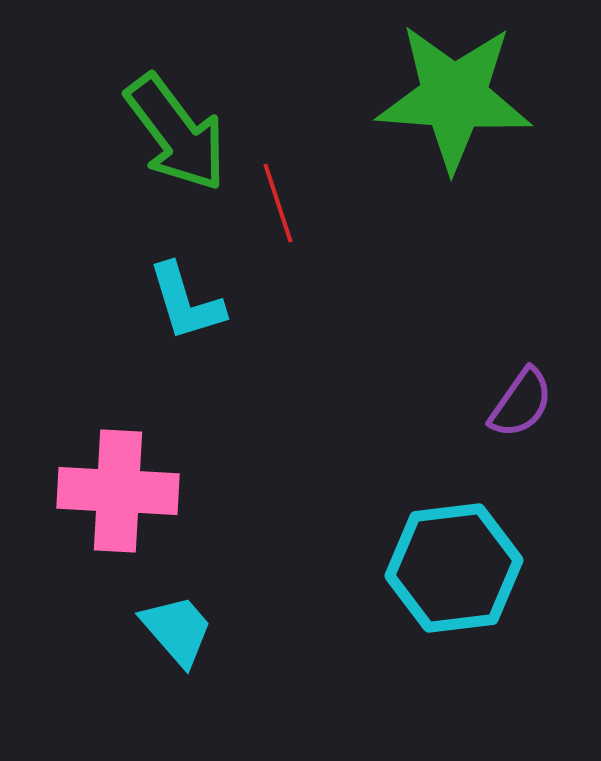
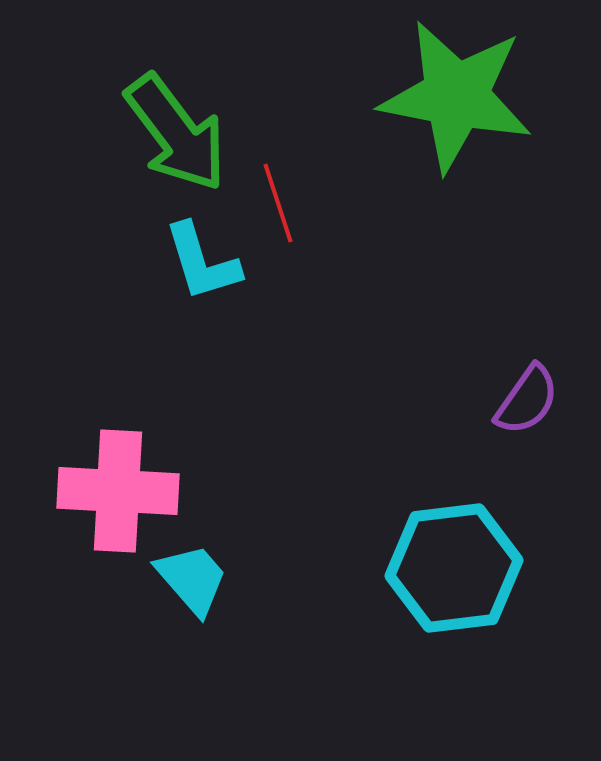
green star: moved 2 px right, 1 px up; rotated 7 degrees clockwise
cyan L-shape: moved 16 px right, 40 px up
purple semicircle: moved 6 px right, 3 px up
cyan trapezoid: moved 15 px right, 51 px up
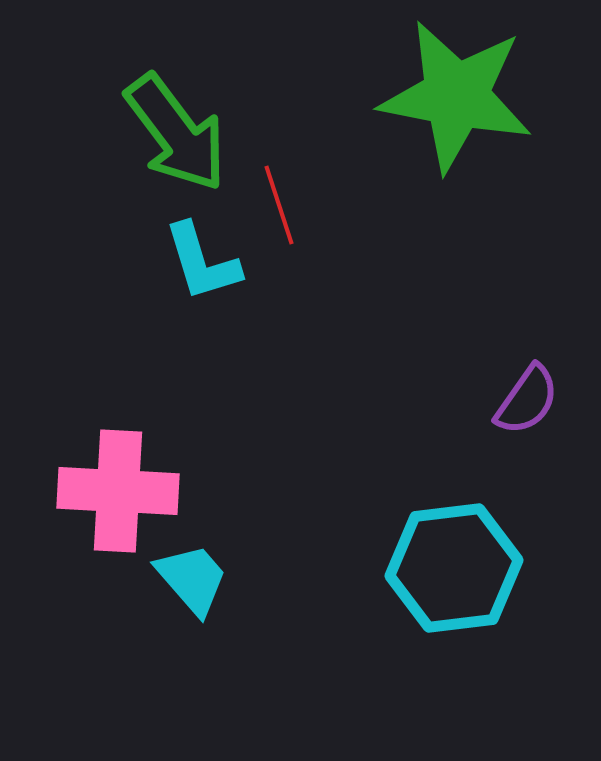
red line: moved 1 px right, 2 px down
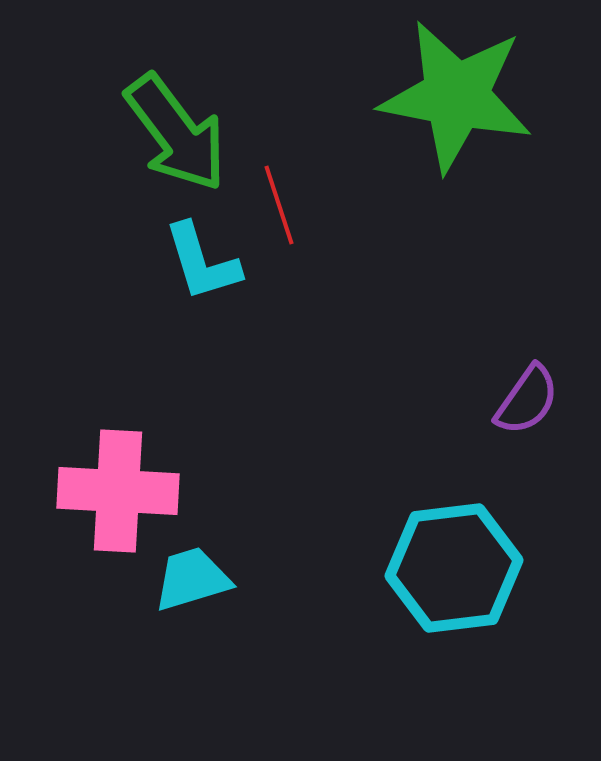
cyan trapezoid: rotated 66 degrees counterclockwise
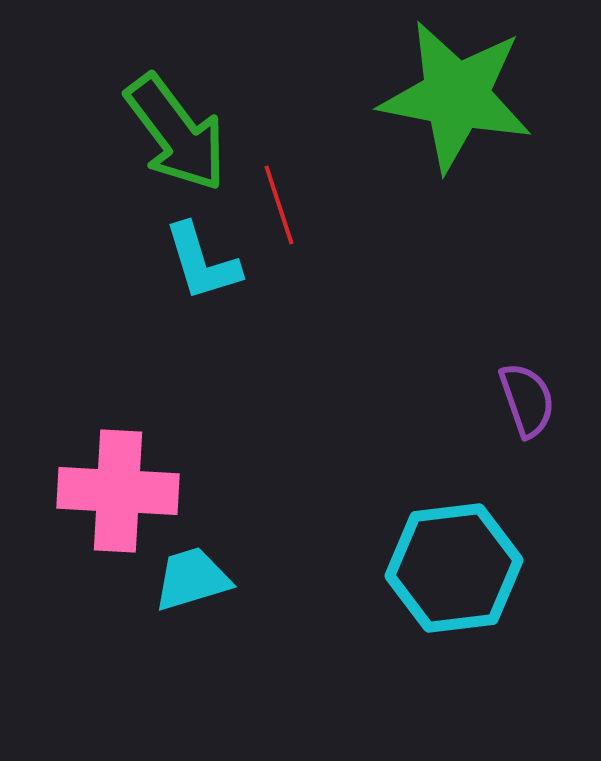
purple semicircle: rotated 54 degrees counterclockwise
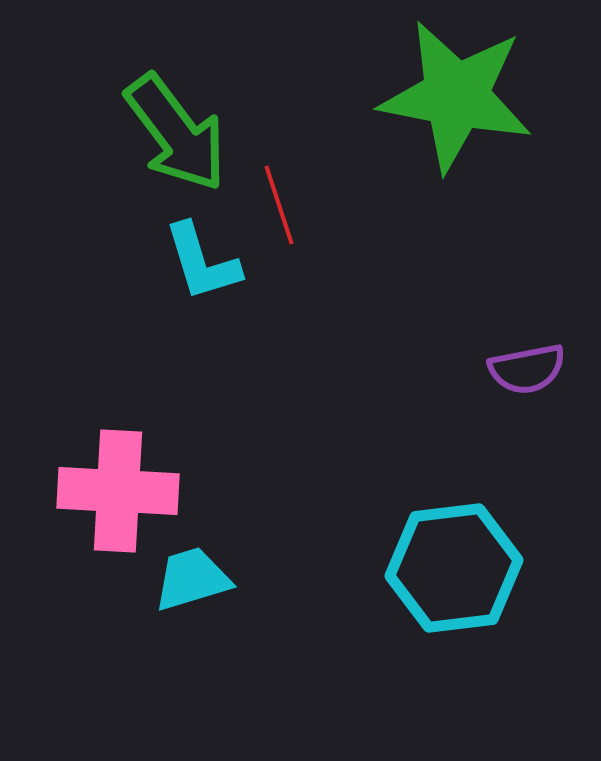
purple semicircle: moved 31 px up; rotated 98 degrees clockwise
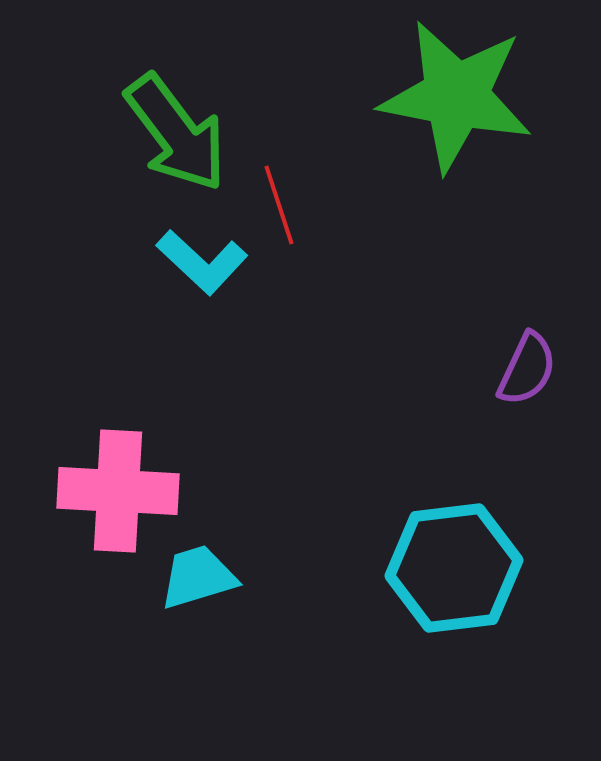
cyan L-shape: rotated 30 degrees counterclockwise
purple semicircle: rotated 54 degrees counterclockwise
cyan trapezoid: moved 6 px right, 2 px up
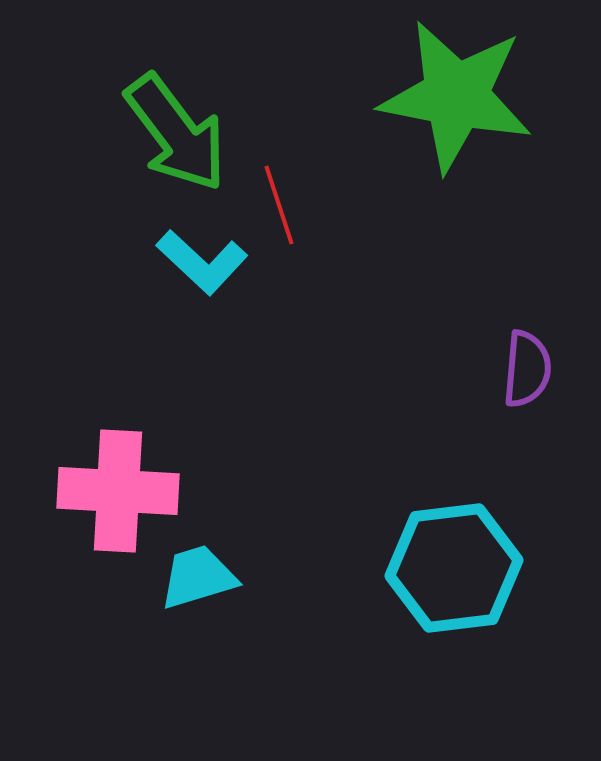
purple semicircle: rotated 20 degrees counterclockwise
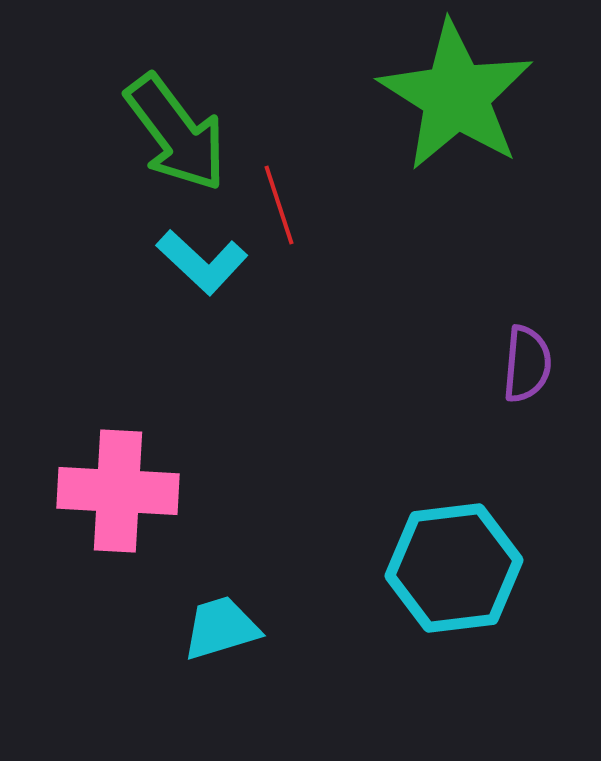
green star: rotated 21 degrees clockwise
purple semicircle: moved 5 px up
cyan trapezoid: moved 23 px right, 51 px down
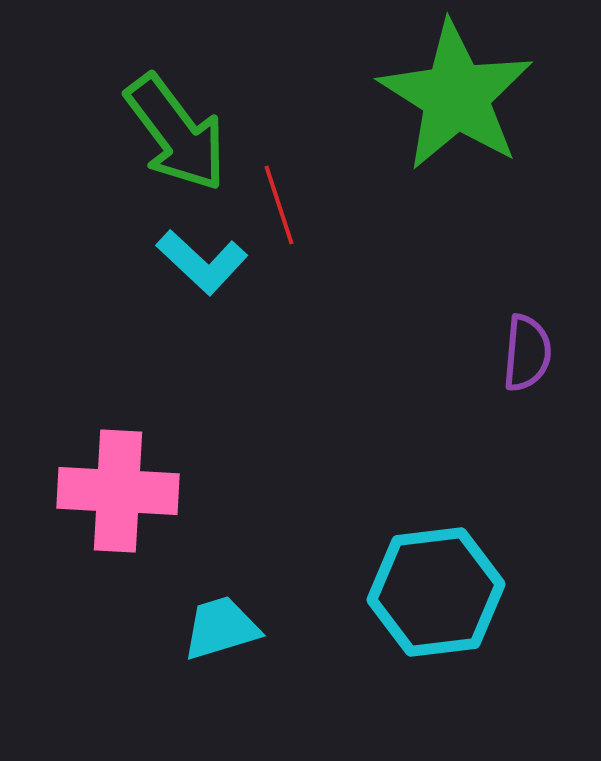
purple semicircle: moved 11 px up
cyan hexagon: moved 18 px left, 24 px down
